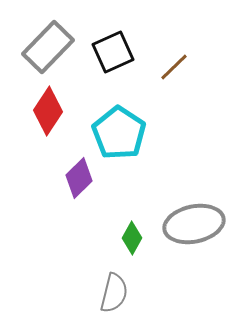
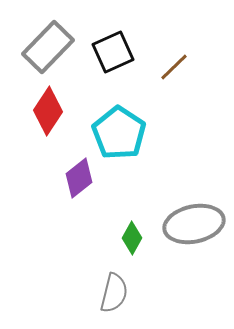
purple diamond: rotated 6 degrees clockwise
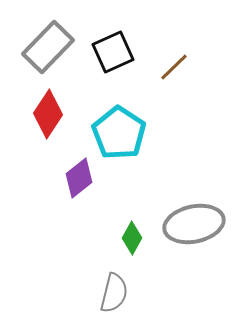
red diamond: moved 3 px down
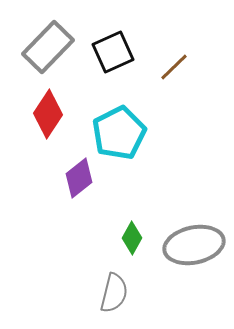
cyan pentagon: rotated 12 degrees clockwise
gray ellipse: moved 21 px down
